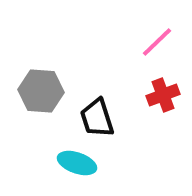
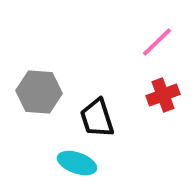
gray hexagon: moved 2 px left, 1 px down
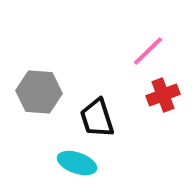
pink line: moved 9 px left, 9 px down
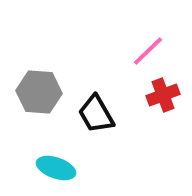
black trapezoid: moved 1 px left, 4 px up; rotated 12 degrees counterclockwise
cyan ellipse: moved 21 px left, 5 px down
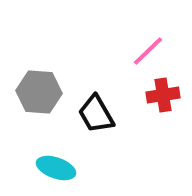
red cross: rotated 12 degrees clockwise
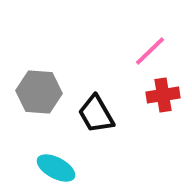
pink line: moved 2 px right
cyan ellipse: rotated 9 degrees clockwise
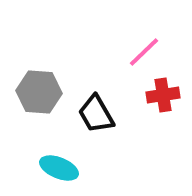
pink line: moved 6 px left, 1 px down
cyan ellipse: moved 3 px right; rotated 6 degrees counterclockwise
